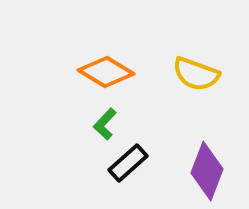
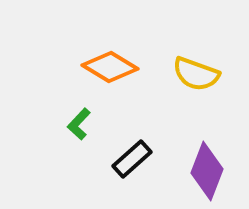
orange diamond: moved 4 px right, 5 px up
green L-shape: moved 26 px left
black rectangle: moved 4 px right, 4 px up
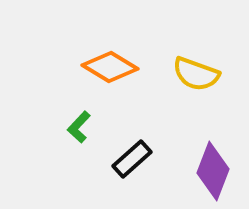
green L-shape: moved 3 px down
purple diamond: moved 6 px right
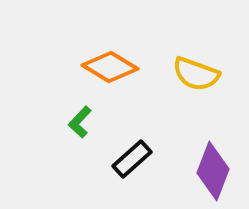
green L-shape: moved 1 px right, 5 px up
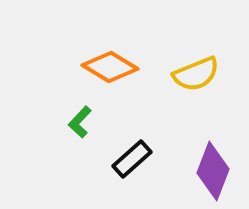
yellow semicircle: rotated 42 degrees counterclockwise
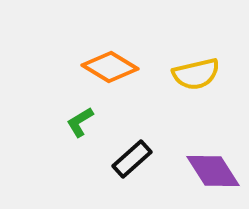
yellow semicircle: rotated 9 degrees clockwise
green L-shape: rotated 16 degrees clockwise
purple diamond: rotated 54 degrees counterclockwise
